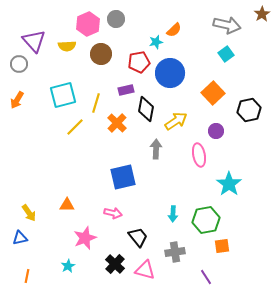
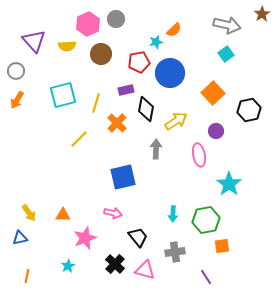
gray circle at (19, 64): moved 3 px left, 7 px down
yellow line at (75, 127): moved 4 px right, 12 px down
orange triangle at (67, 205): moved 4 px left, 10 px down
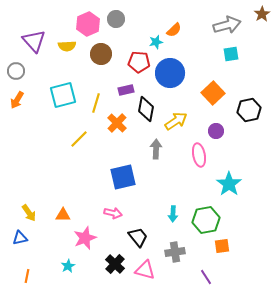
gray arrow at (227, 25): rotated 28 degrees counterclockwise
cyan square at (226, 54): moved 5 px right; rotated 28 degrees clockwise
red pentagon at (139, 62): rotated 15 degrees clockwise
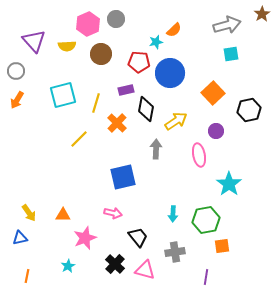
purple line at (206, 277): rotated 42 degrees clockwise
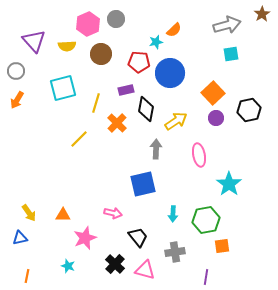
cyan square at (63, 95): moved 7 px up
purple circle at (216, 131): moved 13 px up
blue square at (123, 177): moved 20 px right, 7 px down
cyan star at (68, 266): rotated 24 degrees counterclockwise
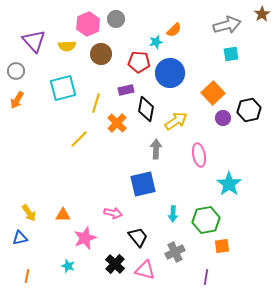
purple circle at (216, 118): moved 7 px right
gray cross at (175, 252): rotated 18 degrees counterclockwise
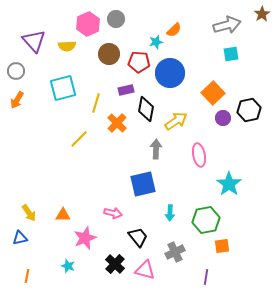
brown circle at (101, 54): moved 8 px right
cyan arrow at (173, 214): moved 3 px left, 1 px up
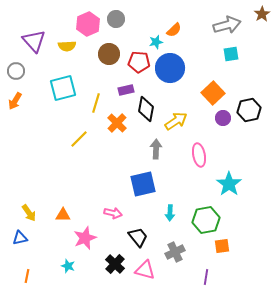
blue circle at (170, 73): moved 5 px up
orange arrow at (17, 100): moved 2 px left, 1 px down
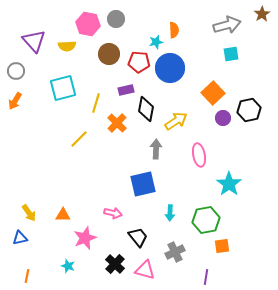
pink hexagon at (88, 24): rotated 25 degrees counterclockwise
orange semicircle at (174, 30): rotated 49 degrees counterclockwise
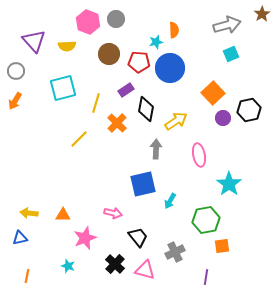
pink hexagon at (88, 24): moved 2 px up; rotated 10 degrees clockwise
cyan square at (231, 54): rotated 14 degrees counterclockwise
purple rectangle at (126, 90): rotated 21 degrees counterclockwise
yellow arrow at (29, 213): rotated 132 degrees clockwise
cyan arrow at (170, 213): moved 12 px up; rotated 28 degrees clockwise
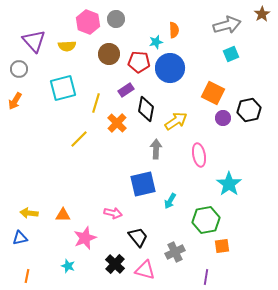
gray circle at (16, 71): moved 3 px right, 2 px up
orange square at (213, 93): rotated 20 degrees counterclockwise
